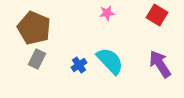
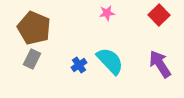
red square: moved 2 px right; rotated 15 degrees clockwise
gray rectangle: moved 5 px left
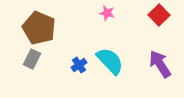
pink star: rotated 21 degrees clockwise
brown pentagon: moved 5 px right
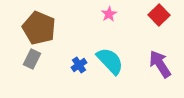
pink star: moved 2 px right, 1 px down; rotated 28 degrees clockwise
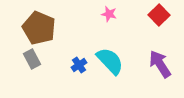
pink star: rotated 28 degrees counterclockwise
gray rectangle: rotated 54 degrees counterclockwise
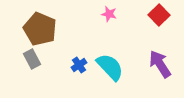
brown pentagon: moved 1 px right, 1 px down
cyan semicircle: moved 6 px down
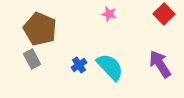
red square: moved 5 px right, 1 px up
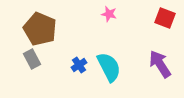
red square: moved 1 px right, 4 px down; rotated 25 degrees counterclockwise
cyan semicircle: moved 1 px left; rotated 16 degrees clockwise
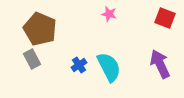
purple arrow: rotated 8 degrees clockwise
